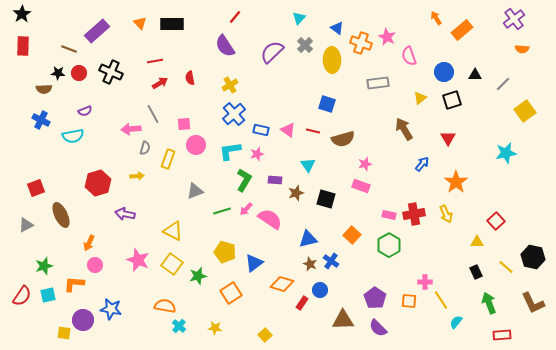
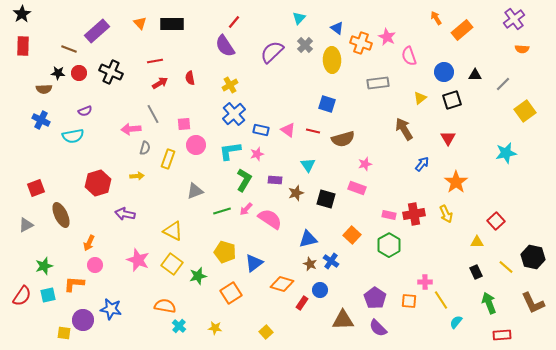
red line at (235, 17): moved 1 px left, 5 px down
pink rectangle at (361, 186): moved 4 px left, 2 px down
yellow square at (265, 335): moved 1 px right, 3 px up
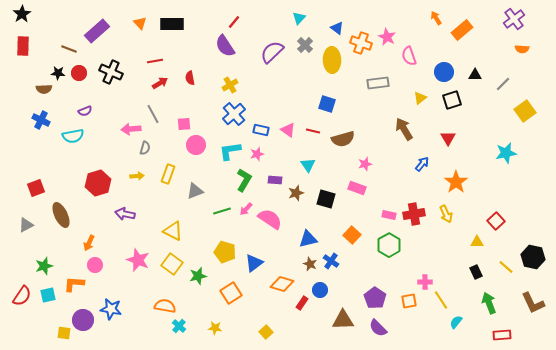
yellow rectangle at (168, 159): moved 15 px down
orange square at (409, 301): rotated 14 degrees counterclockwise
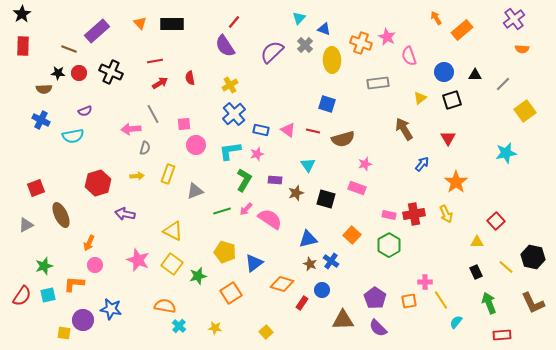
blue triangle at (337, 28): moved 13 px left, 1 px down; rotated 16 degrees counterclockwise
blue circle at (320, 290): moved 2 px right
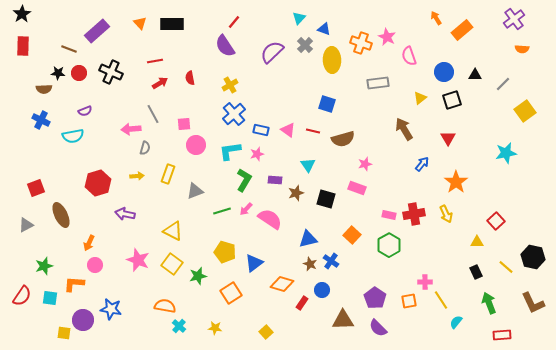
cyan square at (48, 295): moved 2 px right, 3 px down; rotated 21 degrees clockwise
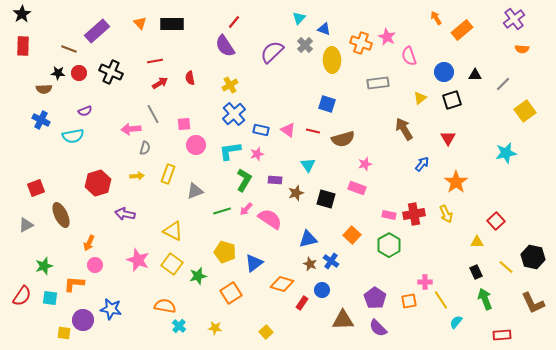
green arrow at (489, 303): moved 4 px left, 4 px up
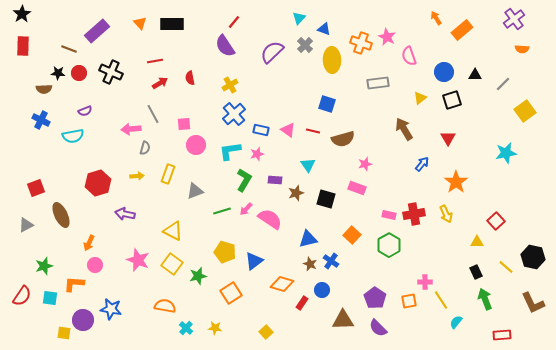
blue triangle at (254, 263): moved 2 px up
cyan cross at (179, 326): moved 7 px right, 2 px down
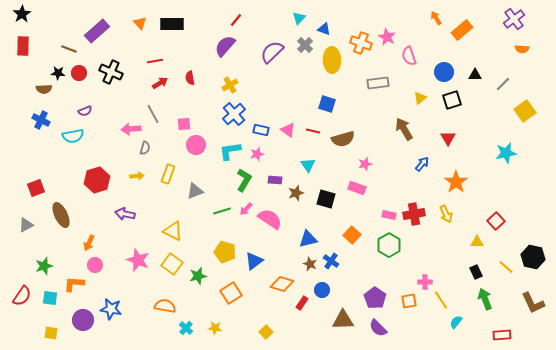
red line at (234, 22): moved 2 px right, 2 px up
purple semicircle at (225, 46): rotated 75 degrees clockwise
red hexagon at (98, 183): moved 1 px left, 3 px up
yellow square at (64, 333): moved 13 px left
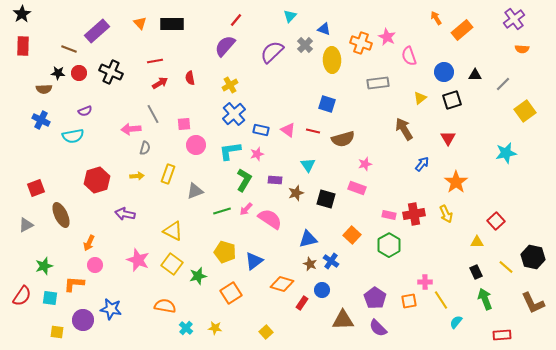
cyan triangle at (299, 18): moved 9 px left, 2 px up
yellow square at (51, 333): moved 6 px right, 1 px up
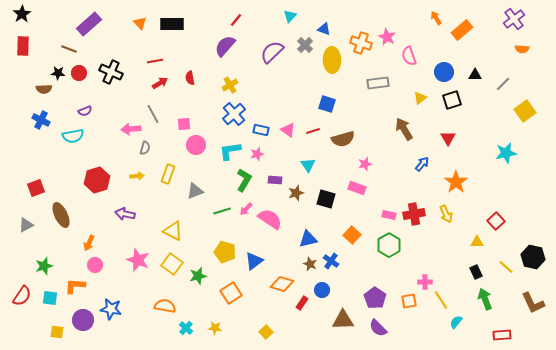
purple rectangle at (97, 31): moved 8 px left, 7 px up
red line at (313, 131): rotated 32 degrees counterclockwise
orange L-shape at (74, 284): moved 1 px right, 2 px down
